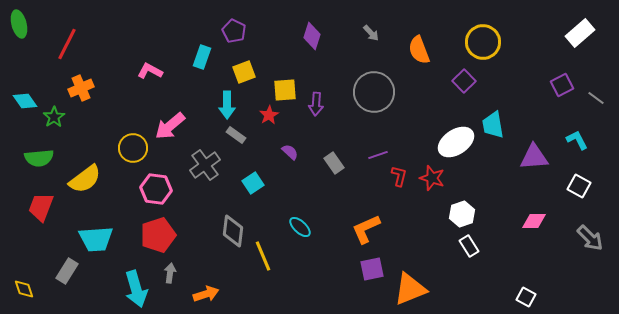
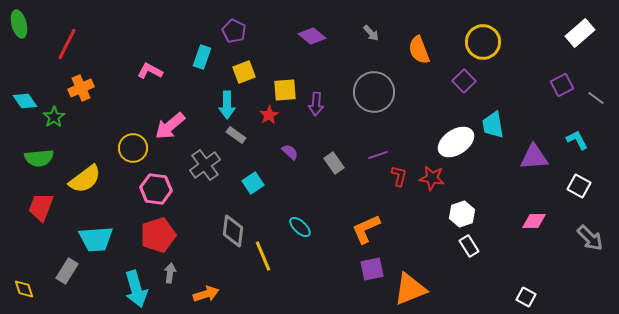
purple diamond at (312, 36): rotated 68 degrees counterclockwise
red star at (432, 178): rotated 10 degrees counterclockwise
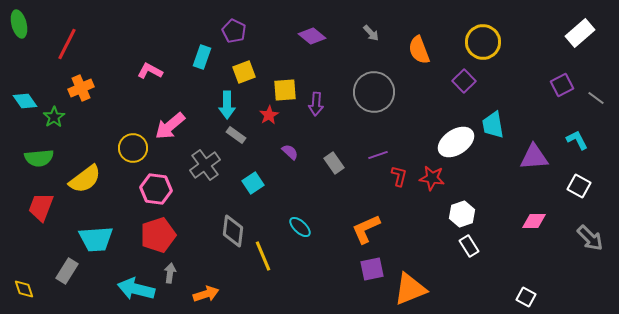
cyan arrow at (136, 289): rotated 120 degrees clockwise
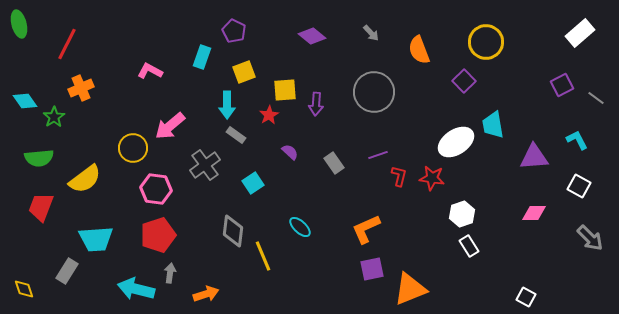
yellow circle at (483, 42): moved 3 px right
pink diamond at (534, 221): moved 8 px up
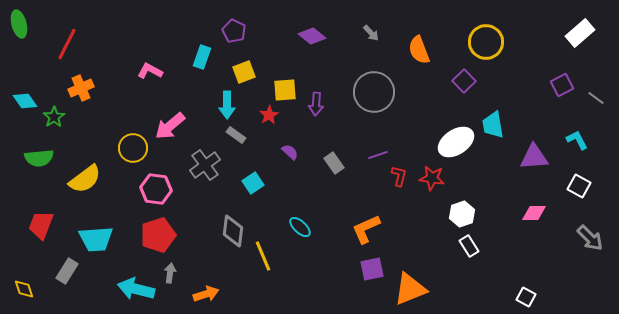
red trapezoid at (41, 207): moved 18 px down
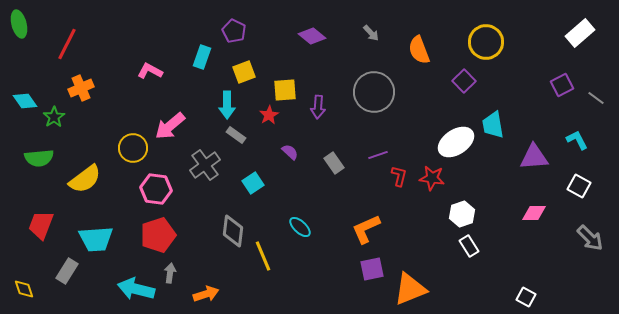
purple arrow at (316, 104): moved 2 px right, 3 px down
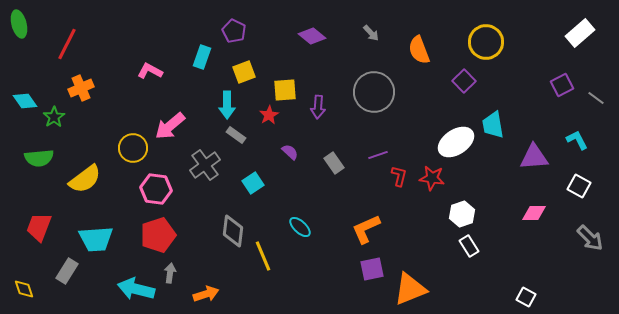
red trapezoid at (41, 225): moved 2 px left, 2 px down
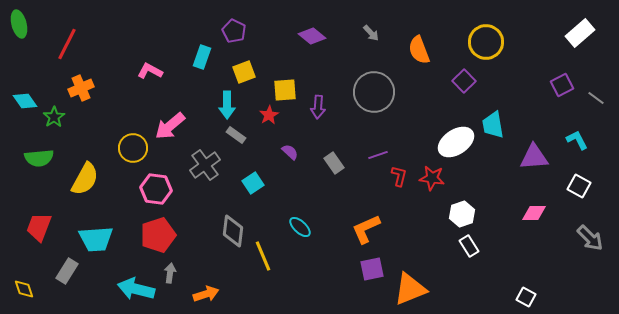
yellow semicircle at (85, 179): rotated 24 degrees counterclockwise
